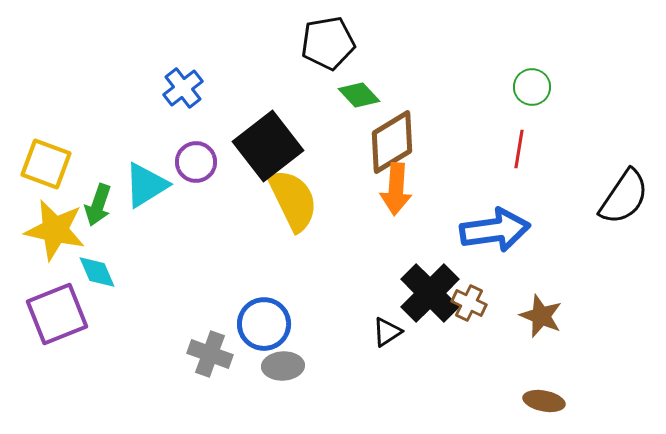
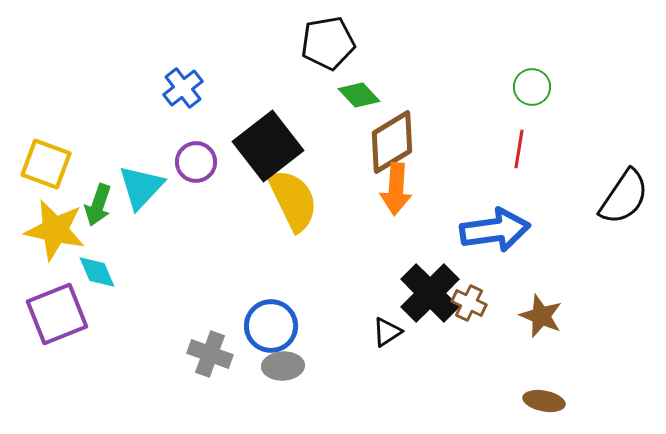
cyan triangle: moved 5 px left, 2 px down; rotated 15 degrees counterclockwise
blue circle: moved 7 px right, 2 px down
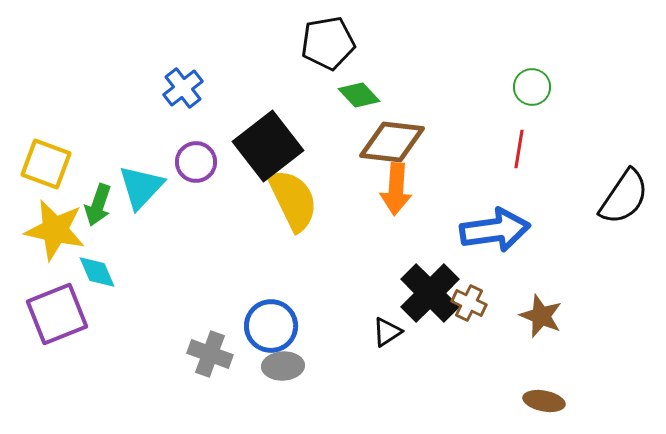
brown diamond: rotated 38 degrees clockwise
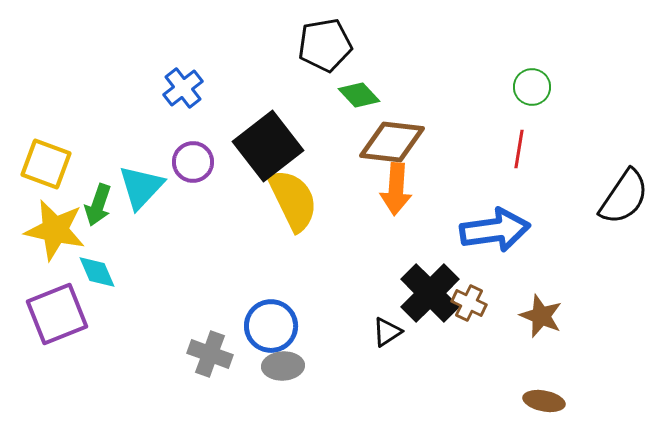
black pentagon: moved 3 px left, 2 px down
purple circle: moved 3 px left
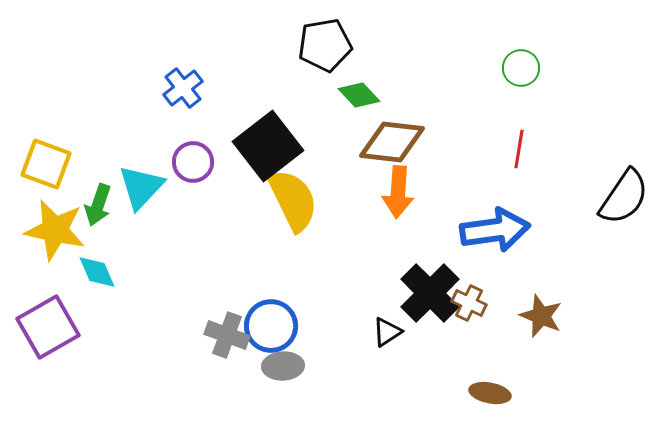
green circle: moved 11 px left, 19 px up
orange arrow: moved 2 px right, 3 px down
purple square: moved 9 px left, 13 px down; rotated 8 degrees counterclockwise
gray cross: moved 17 px right, 19 px up
brown ellipse: moved 54 px left, 8 px up
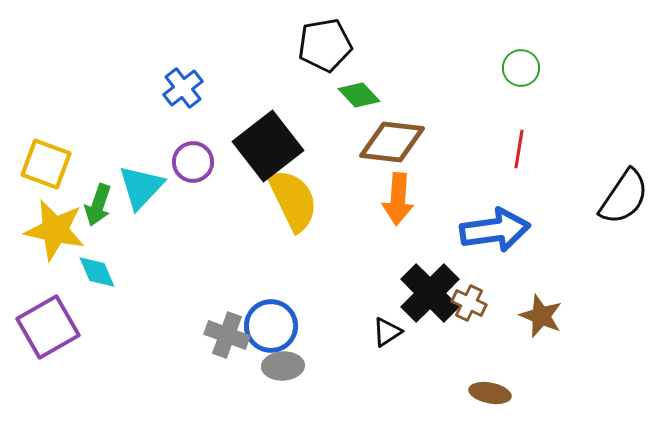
orange arrow: moved 7 px down
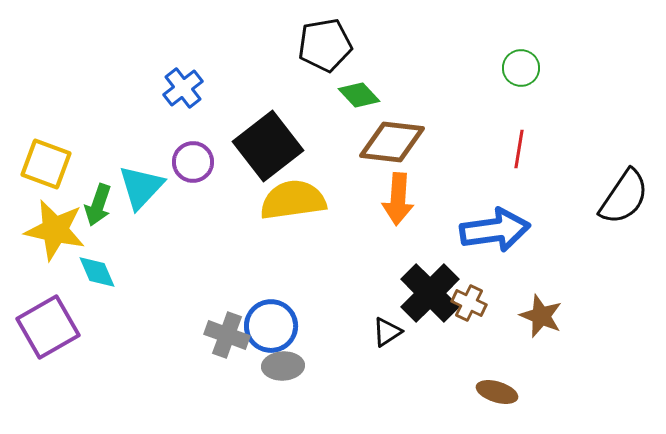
yellow semicircle: rotated 72 degrees counterclockwise
brown ellipse: moved 7 px right, 1 px up; rotated 6 degrees clockwise
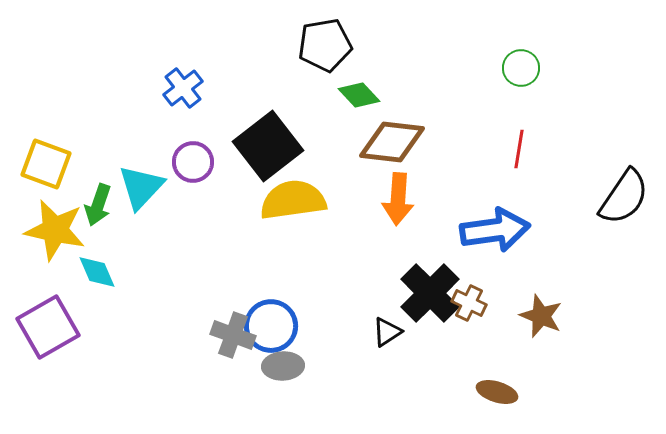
gray cross: moved 6 px right
